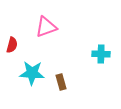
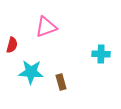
cyan star: moved 1 px left, 1 px up
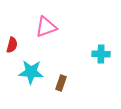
brown rectangle: moved 1 px down; rotated 35 degrees clockwise
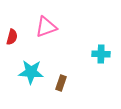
red semicircle: moved 8 px up
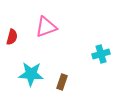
cyan cross: rotated 18 degrees counterclockwise
cyan star: moved 2 px down
brown rectangle: moved 1 px right, 1 px up
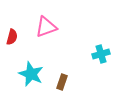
cyan star: rotated 20 degrees clockwise
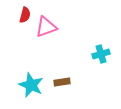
red semicircle: moved 13 px right, 22 px up
cyan star: moved 11 px down
brown rectangle: rotated 63 degrees clockwise
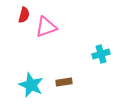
red semicircle: moved 1 px left
brown rectangle: moved 2 px right
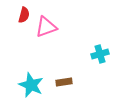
cyan cross: moved 1 px left
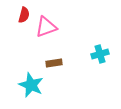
brown rectangle: moved 10 px left, 19 px up
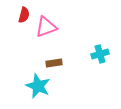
cyan star: moved 7 px right, 1 px down
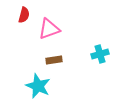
pink triangle: moved 3 px right, 2 px down
brown rectangle: moved 3 px up
